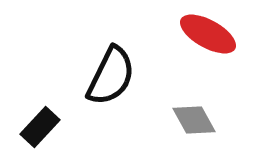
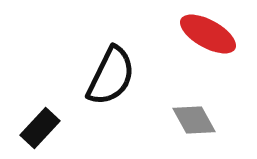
black rectangle: moved 1 px down
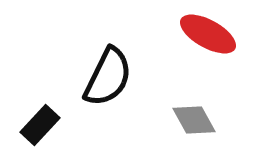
black semicircle: moved 3 px left, 1 px down
black rectangle: moved 3 px up
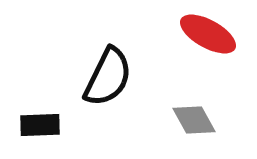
black rectangle: rotated 45 degrees clockwise
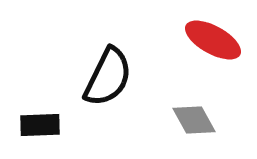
red ellipse: moved 5 px right, 6 px down
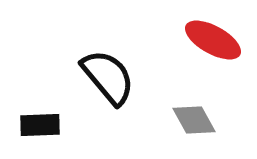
black semicircle: rotated 66 degrees counterclockwise
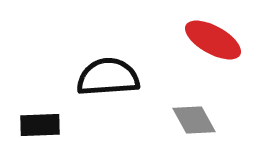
black semicircle: rotated 54 degrees counterclockwise
